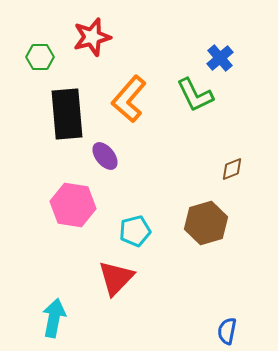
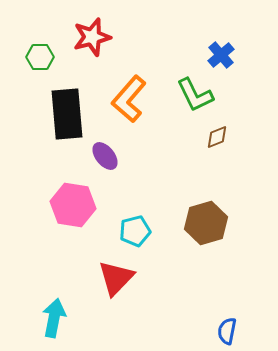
blue cross: moved 1 px right, 3 px up
brown diamond: moved 15 px left, 32 px up
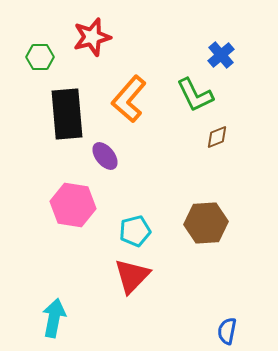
brown hexagon: rotated 12 degrees clockwise
red triangle: moved 16 px right, 2 px up
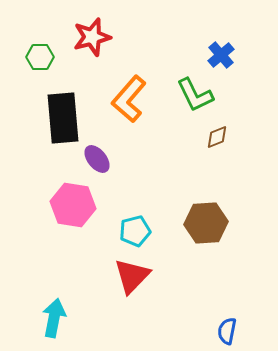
black rectangle: moved 4 px left, 4 px down
purple ellipse: moved 8 px left, 3 px down
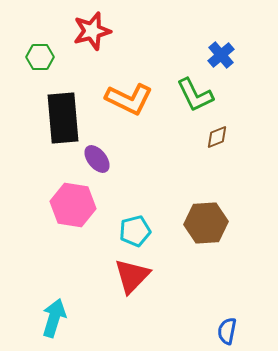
red star: moved 6 px up
orange L-shape: rotated 105 degrees counterclockwise
cyan arrow: rotated 6 degrees clockwise
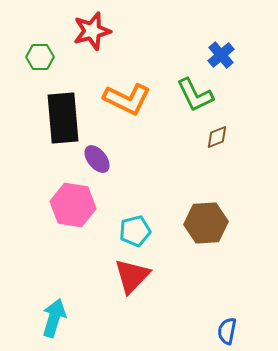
orange L-shape: moved 2 px left
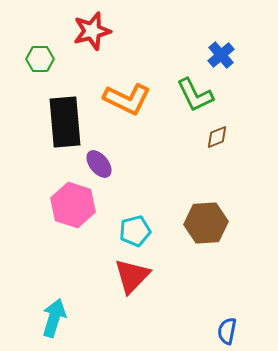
green hexagon: moved 2 px down
black rectangle: moved 2 px right, 4 px down
purple ellipse: moved 2 px right, 5 px down
pink hexagon: rotated 9 degrees clockwise
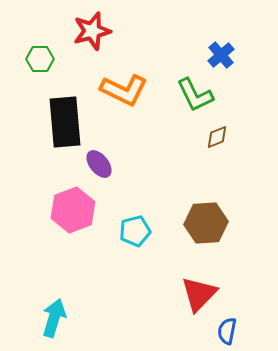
orange L-shape: moved 3 px left, 9 px up
pink hexagon: moved 5 px down; rotated 21 degrees clockwise
red triangle: moved 67 px right, 18 px down
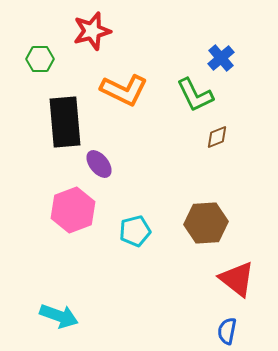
blue cross: moved 3 px down
red triangle: moved 38 px right, 15 px up; rotated 36 degrees counterclockwise
cyan arrow: moved 5 px right, 2 px up; rotated 93 degrees clockwise
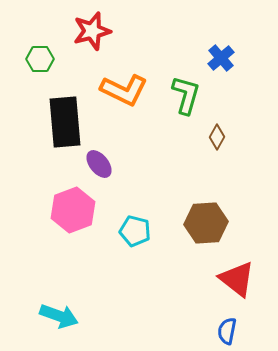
green L-shape: moved 9 px left; rotated 138 degrees counterclockwise
brown diamond: rotated 40 degrees counterclockwise
cyan pentagon: rotated 28 degrees clockwise
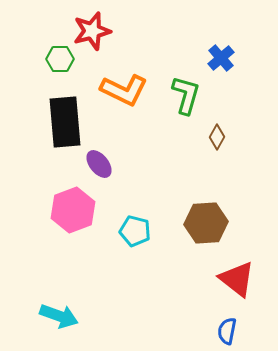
green hexagon: moved 20 px right
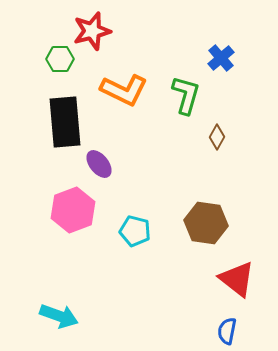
brown hexagon: rotated 12 degrees clockwise
